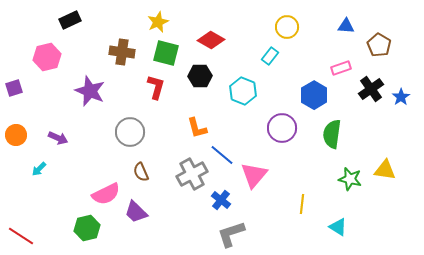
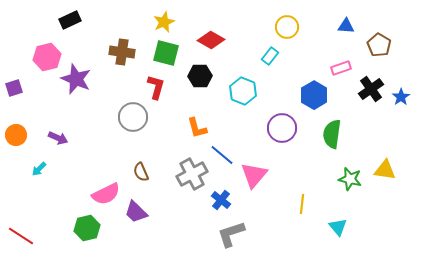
yellow star: moved 6 px right
purple star: moved 14 px left, 12 px up
gray circle: moved 3 px right, 15 px up
cyan triangle: rotated 18 degrees clockwise
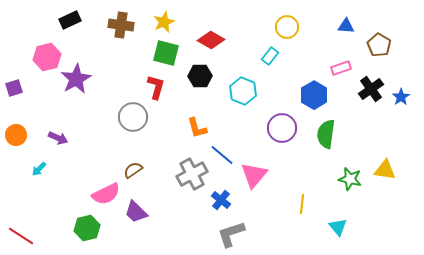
brown cross: moved 1 px left, 27 px up
purple star: rotated 20 degrees clockwise
green semicircle: moved 6 px left
brown semicircle: moved 8 px left, 2 px up; rotated 78 degrees clockwise
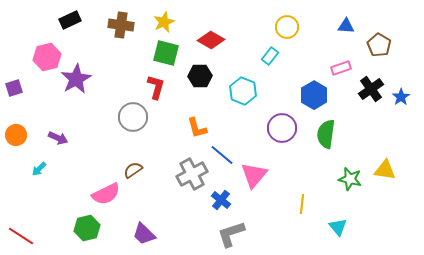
purple trapezoid: moved 8 px right, 22 px down
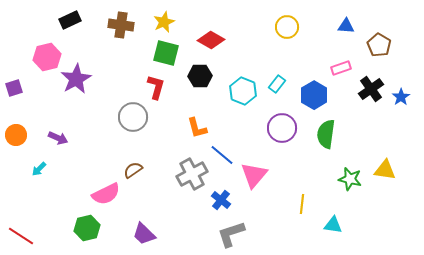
cyan rectangle: moved 7 px right, 28 px down
cyan triangle: moved 5 px left, 2 px up; rotated 42 degrees counterclockwise
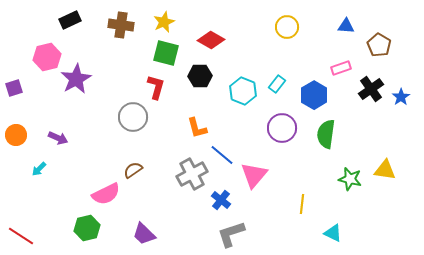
cyan triangle: moved 8 px down; rotated 18 degrees clockwise
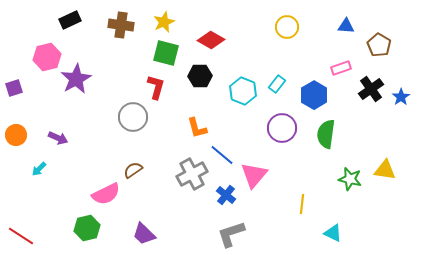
blue cross: moved 5 px right, 5 px up
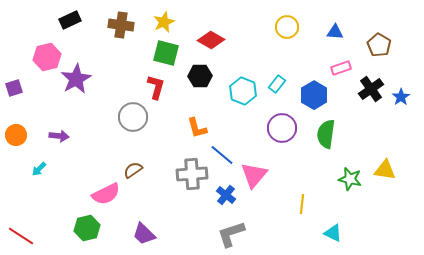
blue triangle: moved 11 px left, 6 px down
purple arrow: moved 1 px right, 2 px up; rotated 18 degrees counterclockwise
gray cross: rotated 24 degrees clockwise
